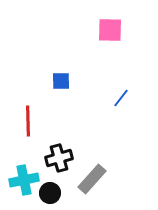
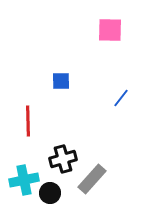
black cross: moved 4 px right, 1 px down
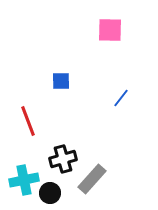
red line: rotated 20 degrees counterclockwise
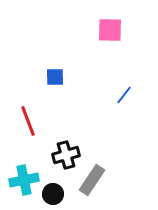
blue square: moved 6 px left, 4 px up
blue line: moved 3 px right, 3 px up
black cross: moved 3 px right, 4 px up
gray rectangle: moved 1 px down; rotated 8 degrees counterclockwise
black circle: moved 3 px right, 1 px down
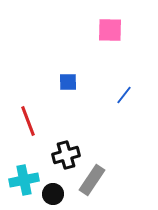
blue square: moved 13 px right, 5 px down
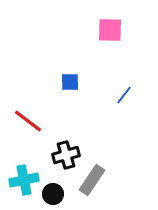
blue square: moved 2 px right
red line: rotated 32 degrees counterclockwise
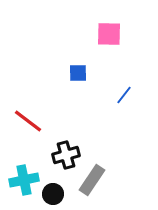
pink square: moved 1 px left, 4 px down
blue square: moved 8 px right, 9 px up
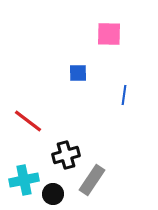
blue line: rotated 30 degrees counterclockwise
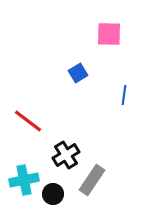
blue square: rotated 30 degrees counterclockwise
black cross: rotated 16 degrees counterclockwise
